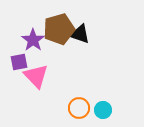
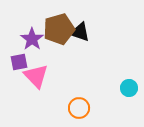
black triangle: moved 2 px up
purple star: moved 1 px left, 1 px up
cyan circle: moved 26 px right, 22 px up
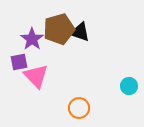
cyan circle: moved 2 px up
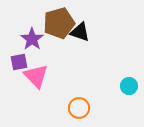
brown pentagon: moved 6 px up
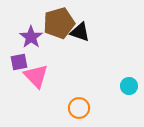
purple star: moved 1 px left, 2 px up
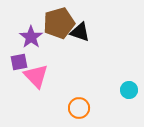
cyan circle: moved 4 px down
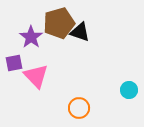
purple square: moved 5 px left, 1 px down
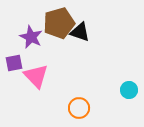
purple star: rotated 10 degrees counterclockwise
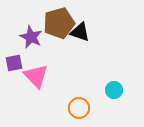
cyan circle: moved 15 px left
